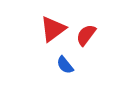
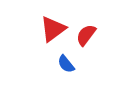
blue semicircle: moved 1 px right, 1 px up
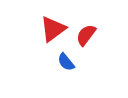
blue semicircle: moved 2 px up
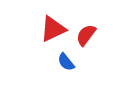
red triangle: rotated 12 degrees clockwise
